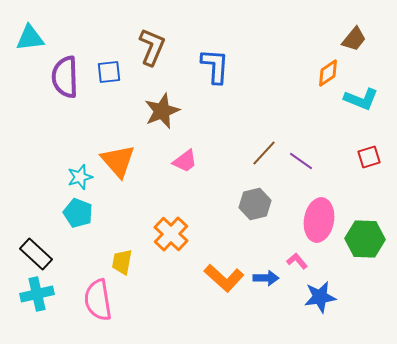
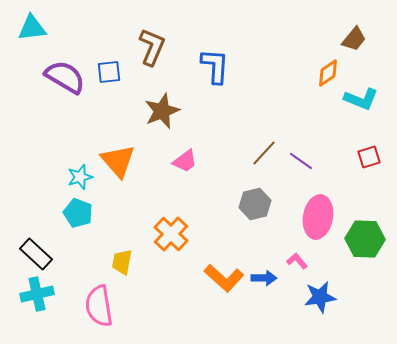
cyan triangle: moved 2 px right, 10 px up
purple semicircle: rotated 123 degrees clockwise
pink ellipse: moved 1 px left, 3 px up
blue arrow: moved 2 px left
pink semicircle: moved 1 px right, 6 px down
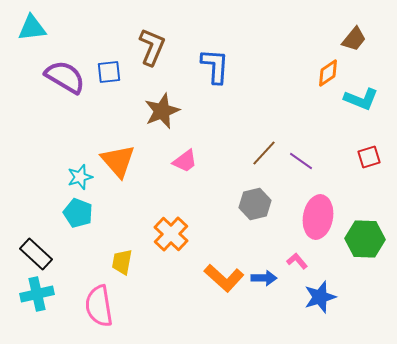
blue star: rotated 8 degrees counterclockwise
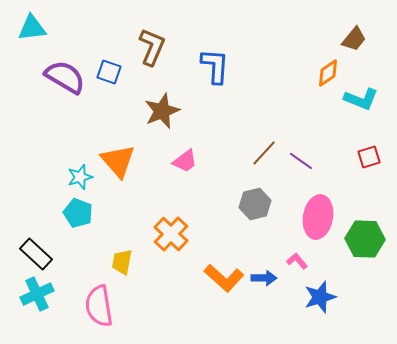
blue square: rotated 25 degrees clockwise
cyan cross: rotated 12 degrees counterclockwise
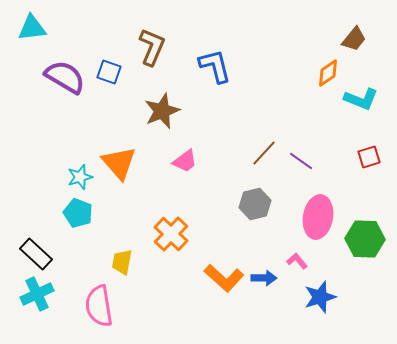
blue L-shape: rotated 18 degrees counterclockwise
orange triangle: moved 1 px right, 2 px down
